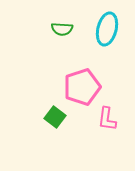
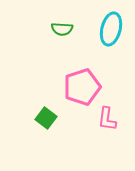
cyan ellipse: moved 4 px right
green square: moved 9 px left, 1 px down
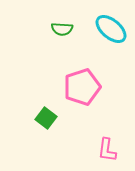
cyan ellipse: rotated 64 degrees counterclockwise
pink L-shape: moved 31 px down
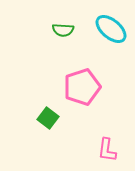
green semicircle: moved 1 px right, 1 px down
green square: moved 2 px right
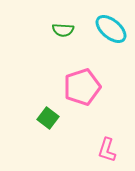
pink L-shape: rotated 10 degrees clockwise
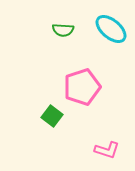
green square: moved 4 px right, 2 px up
pink L-shape: rotated 90 degrees counterclockwise
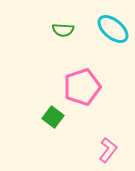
cyan ellipse: moved 2 px right
green square: moved 1 px right, 1 px down
pink L-shape: moved 1 px right; rotated 70 degrees counterclockwise
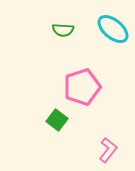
green square: moved 4 px right, 3 px down
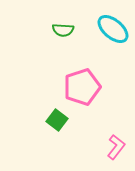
pink L-shape: moved 8 px right, 3 px up
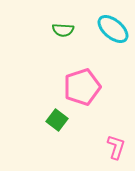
pink L-shape: rotated 20 degrees counterclockwise
